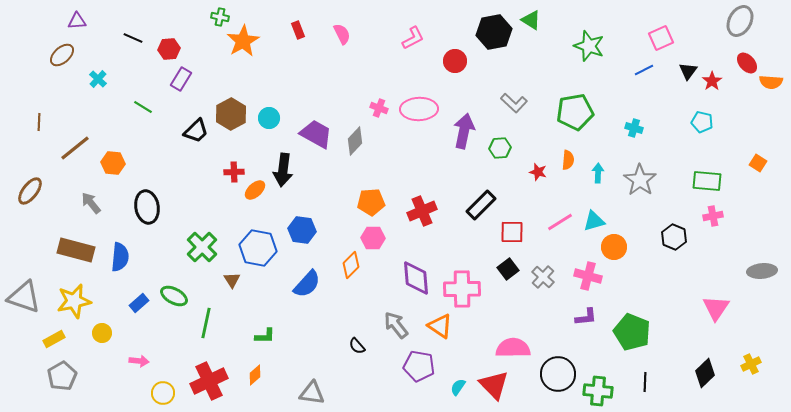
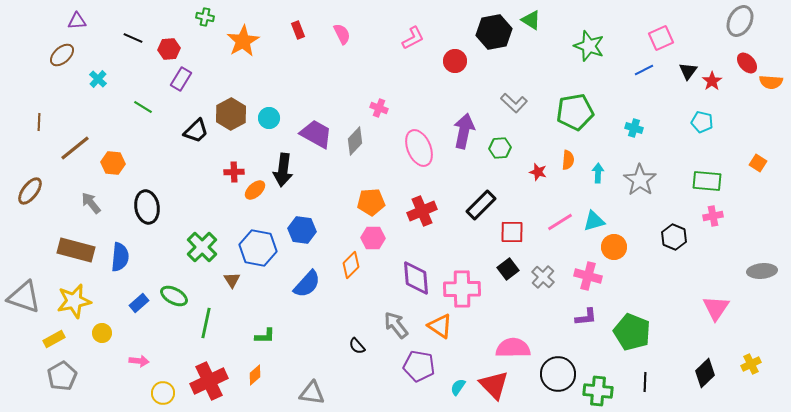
green cross at (220, 17): moved 15 px left
pink ellipse at (419, 109): moved 39 px down; rotated 69 degrees clockwise
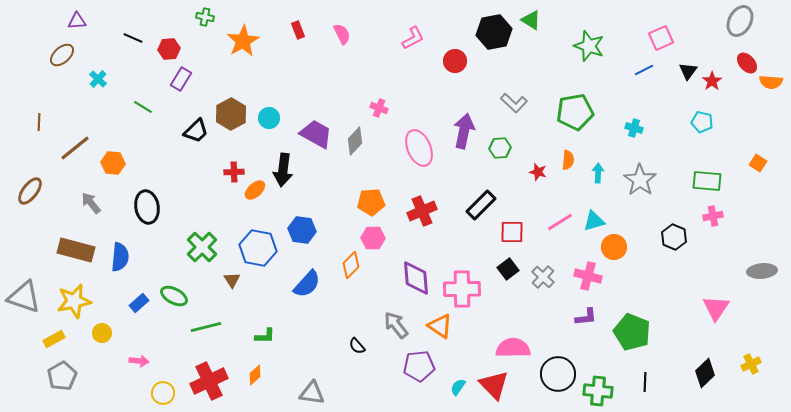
green line at (206, 323): moved 4 px down; rotated 64 degrees clockwise
purple pentagon at (419, 366): rotated 16 degrees counterclockwise
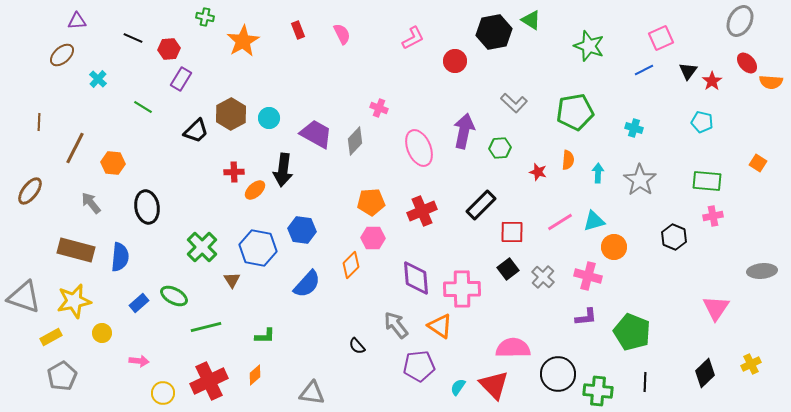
brown line at (75, 148): rotated 24 degrees counterclockwise
yellow rectangle at (54, 339): moved 3 px left, 2 px up
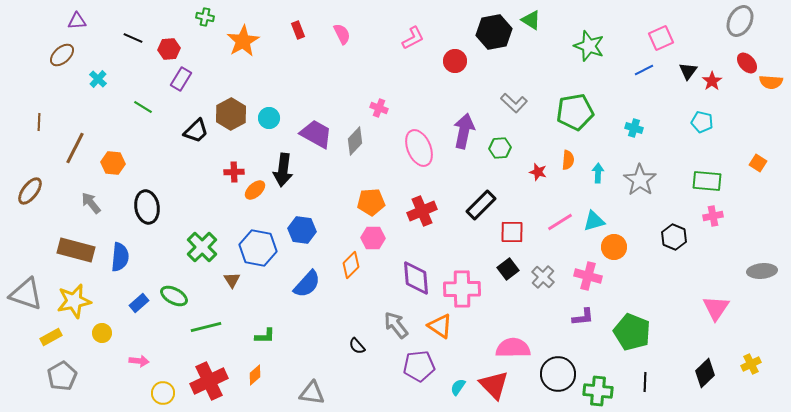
gray triangle at (24, 297): moved 2 px right, 3 px up
purple L-shape at (586, 317): moved 3 px left
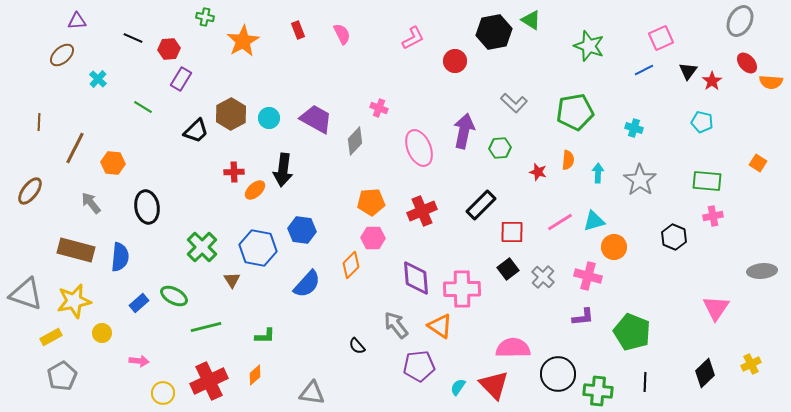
purple trapezoid at (316, 134): moved 15 px up
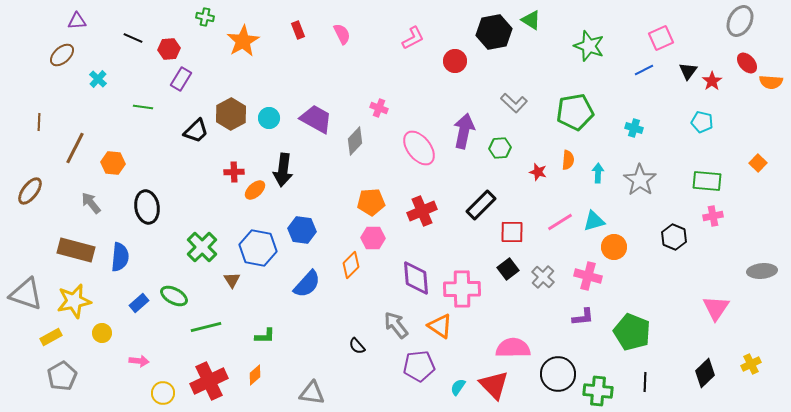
green line at (143, 107): rotated 24 degrees counterclockwise
pink ellipse at (419, 148): rotated 15 degrees counterclockwise
orange square at (758, 163): rotated 12 degrees clockwise
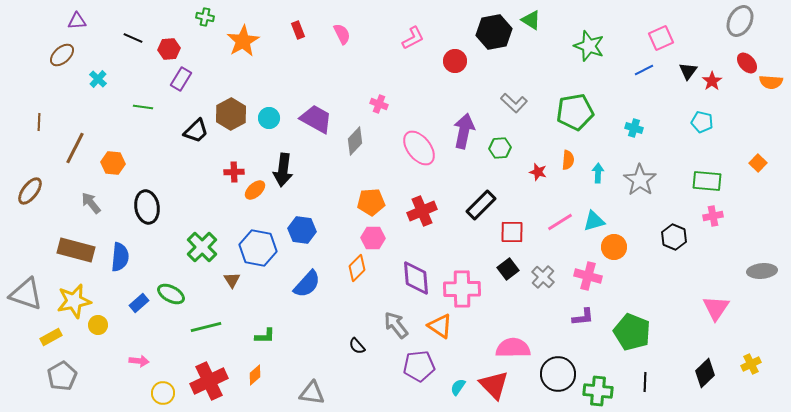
pink cross at (379, 108): moved 4 px up
orange diamond at (351, 265): moved 6 px right, 3 px down
green ellipse at (174, 296): moved 3 px left, 2 px up
yellow circle at (102, 333): moved 4 px left, 8 px up
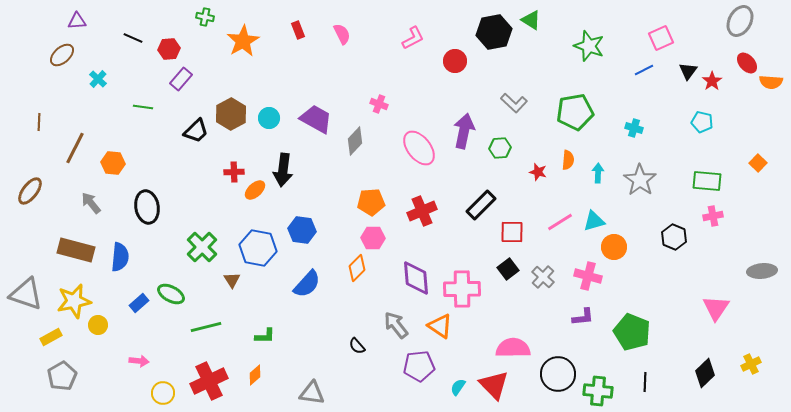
purple rectangle at (181, 79): rotated 10 degrees clockwise
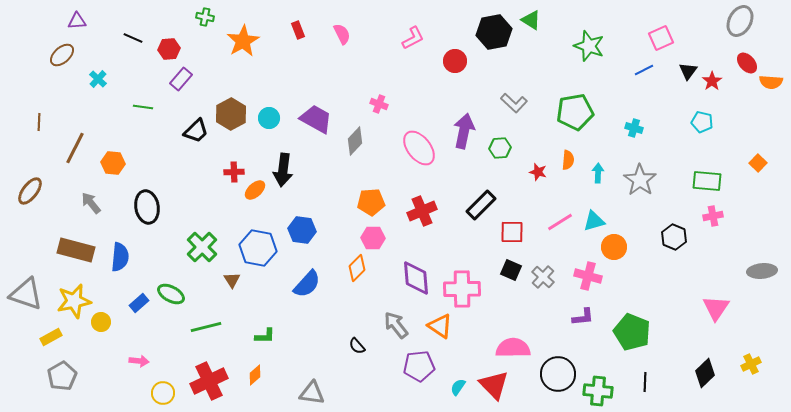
black square at (508, 269): moved 3 px right, 1 px down; rotated 30 degrees counterclockwise
yellow circle at (98, 325): moved 3 px right, 3 px up
